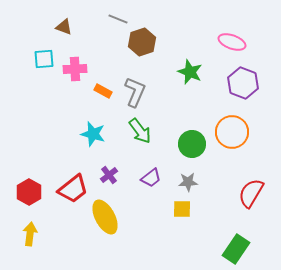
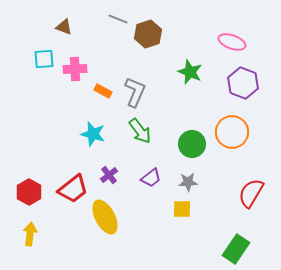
brown hexagon: moved 6 px right, 8 px up
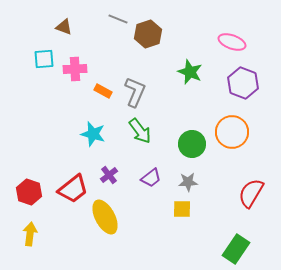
red hexagon: rotated 10 degrees counterclockwise
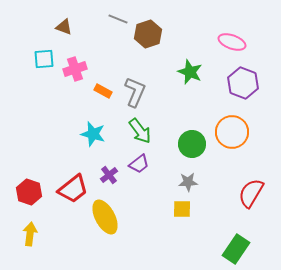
pink cross: rotated 15 degrees counterclockwise
purple trapezoid: moved 12 px left, 14 px up
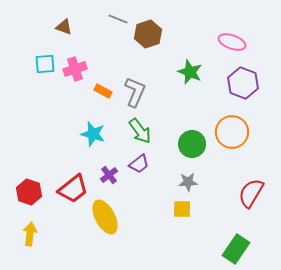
cyan square: moved 1 px right, 5 px down
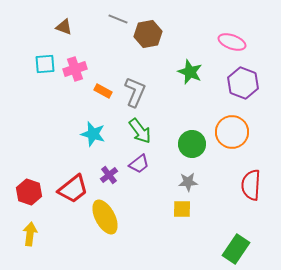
brown hexagon: rotated 8 degrees clockwise
red semicircle: moved 8 px up; rotated 28 degrees counterclockwise
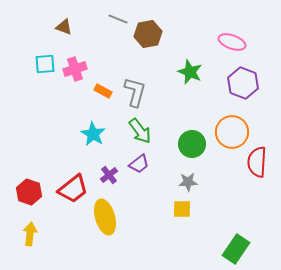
gray L-shape: rotated 8 degrees counterclockwise
cyan star: rotated 15 degrees clockwise
red semicircle: moved 6 px right, 23 px up
yellow ellipse: rotated 12 degrees clockwise
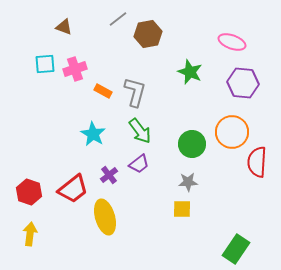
gray line: rotated 60 degrees counterclockwise
purple hexagon: rotated 16 degrees counterclockwise
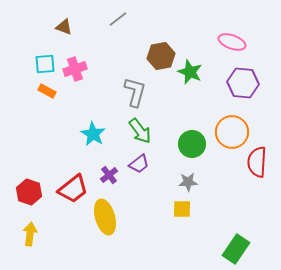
brown hexagon: moved 13 px right, 22 px down
orange rectangle: moved 56 px left
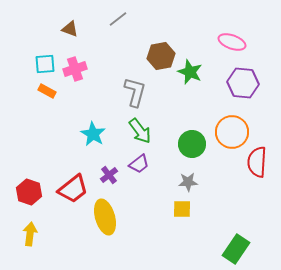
brown triangle: moved 6 px right, 2 px down
